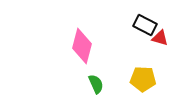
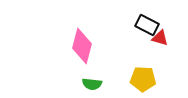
black rectangle: moved 2 px right
green semicircle: moved 4 px left; rotated 120 degrees clockwise
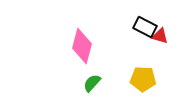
black rectangle: moved 2 px left, 2 px down
red triangle: moved 2 px up
green semicircle: moved 1 px up; rotated 126 degrees clockwise
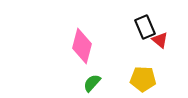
black rectangle: rotated 40 degrees clockwise
red triangle: moved 4 px down; rotated 24 degrees clockwise
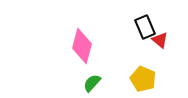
yellow pentagon: rotated 20 degrees clockwise
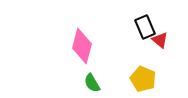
green semicircle: rotated 72 degrees counterclockwise
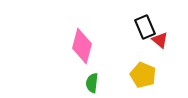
yellow pentagon: moved 4 px up
green semicircle: rotated 36 degrees clockwise
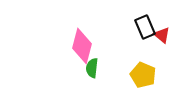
red triangle: moved 2 px right, 5 px up
green semicircle: moved 15 px up
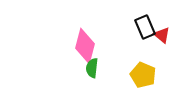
pink diamond: moved 3 px right
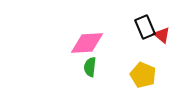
pink diamond: moved 2 px right, 3 px up; rotated 72 degrees clockwise
green semicircle: moved 2 px left, 1 px up
